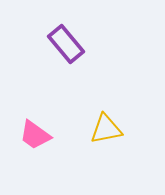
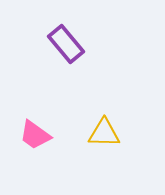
yellow triangle: moved 2 px left, 4 px down; rotated 12 degrees clockwise
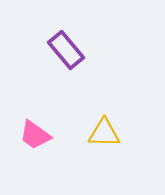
purple rectangle: moved 6 px down
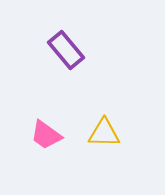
pink trapezoid: moved 11 px right
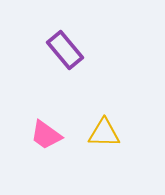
purple rectangle: moved 1 px left
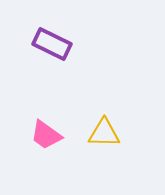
purple rectangle: moved 13 px left, 6 px up; rotated 24 degrees counterclockwise
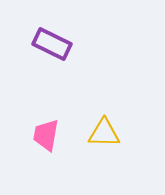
pink trapezoid: rotated 64 degrees clockwise
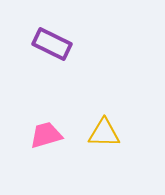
pink trapezoid: rotated 64 degrees clockwise
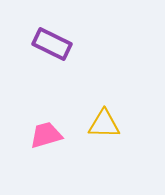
yellow triangle: moved 9 px up
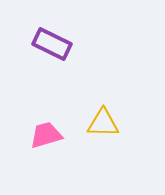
yellow triangle: moved 1 px left, 1 px up
